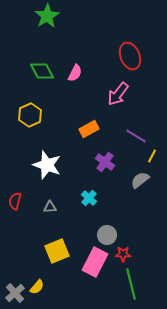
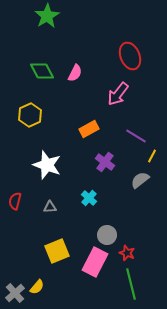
red star: moved 4 px right, 1 px up; rotated 21 degrees clockwise
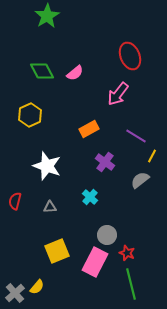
pink semicircle: rotated 24 degrees clockwise
white star: moved 1 px down
cyan cross: moved 1 px right, 1 px up
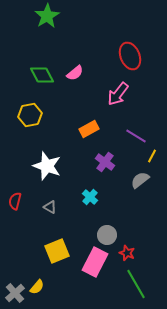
green diamond: moved 4 px down
yellow hexagon: rotated 15 degrees clockwise
gray triangle: rotated 32 degrees clockwise
green line: moved 5 px right; rotated 16 degrees counterclockwise
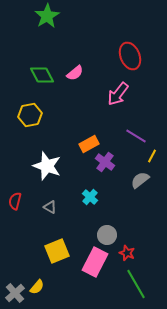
orange rectangle: moved 15 px down
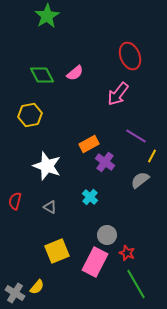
gray cross: rotated 18 degrees counterclockwise
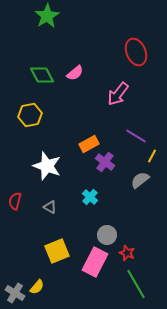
red ellipse: moved 6 px right, 4 px up
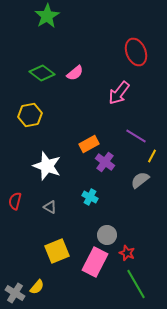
green diamond: moved 2 px up; rotated 25 degrees counterclockwise
pink arrow: moved 1 px right, 1 px up
cyan cross: rotated 14 degrees counterclockwise
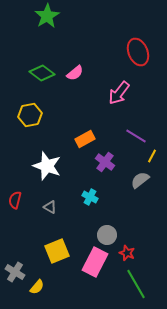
red ellipse: moved 2 px right
orange rectangle: moved 4 px left, 5 px up
red semicircle: moved 1 px up
gray cross: moved 21 px up
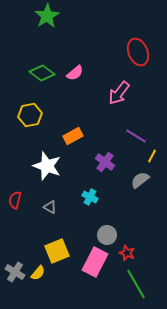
orange rectangle: moved 12 px left, 3 px up
yellow semicircle: moved 1 px right, 14 px up
